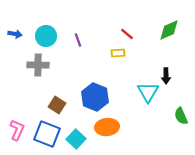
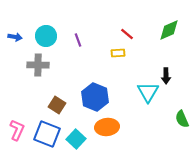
blue arrow: moved 3 px down
green semicircle: moved 1 px right, 3 px down
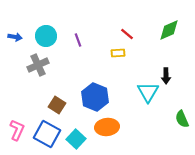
gray cross: rotated 25 degrees counterclockwise
blue square: rotated 8 degrees clockwise
